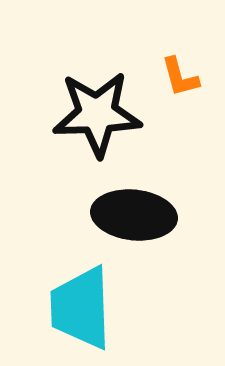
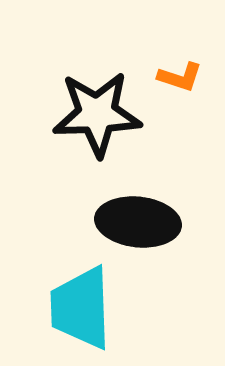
orange L-shape: rotated 57 degrees counterclockwise
black ellipse: moved 4 px right, 7 px down
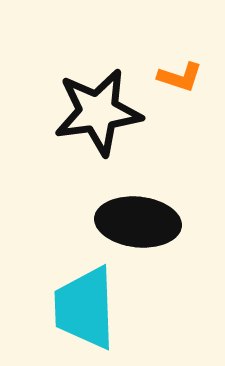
black star: moved 1 px right, 2 px up; rotated 6 degrees counterclockwise
cyan trapezoid: moved 4 px right
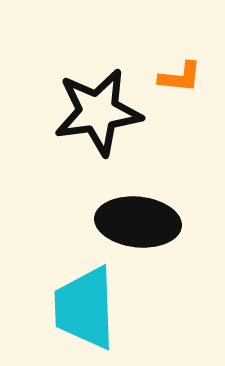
orange L-shape: rotated 12 degrees counterclockwise
